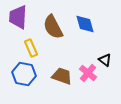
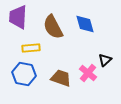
yellow rectangle: rotated 72 degrees counterclockwise
black triangle: rotated 40 degrees clockwise
brown trapezoid: moved 1 px left, 2 px down
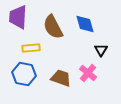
black triangle: moved 4 px left, 10 px up; rotated 16 degrees counterclockwise
